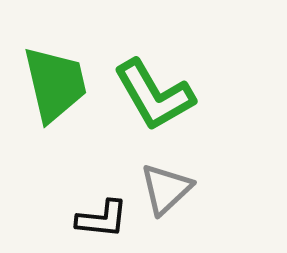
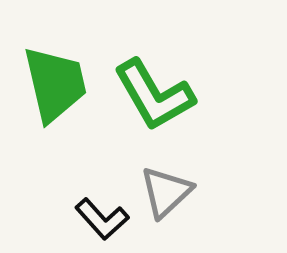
gray triangle: moved 3 px down
black L-shape: rotated 42 degrees clockwise
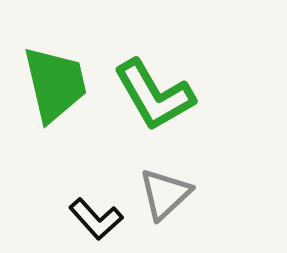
gray triangle: moved 1 px left, 2 px down
black L-shape: moved 6 px left
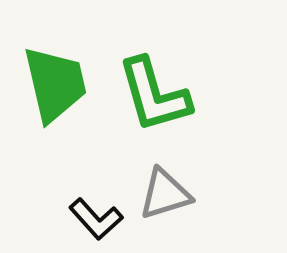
green L-shape: rotated 14 degrees clockwise
gray triangle: rotated 26 degrees clockwise
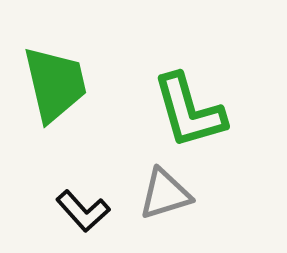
green L-shape: moved 35 px right, 16 px down
black L-shape: moved 13 px left, 8 px up
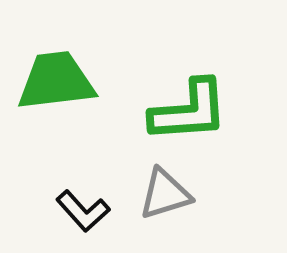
green trapezoid: moved 1 px right, 3 px up; rotated 84 degrees counterclockwise
green L-shape: rotated 78 degrees counterclockwise
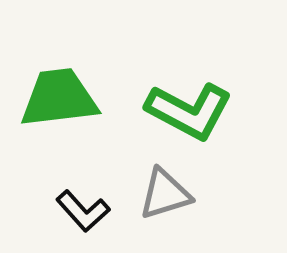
green trapezoid: moved 3 px right, 17 px down
green L-shape: rotated 32 degrees clockwise
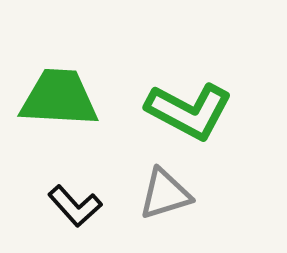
green trapezoid: rotated 10 degrees clockwise
black L-shape: moved 8 px left, 5 px up
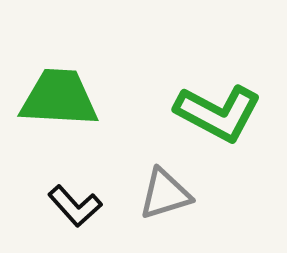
green L-shape: moved 29 px right, 2 px down
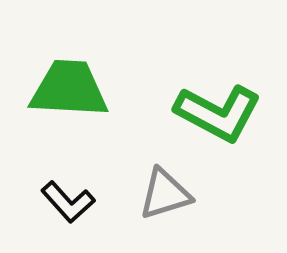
green trapezoid: moved 10 px right, 9 px up
black L-shape: moved 7 px left, 4 px up
